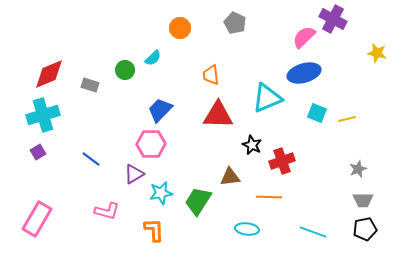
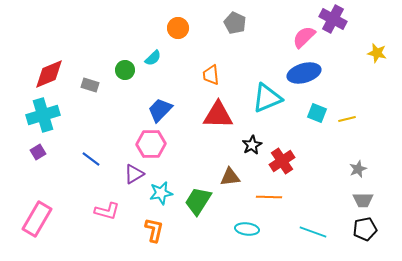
orange circle: moved 2 px left
black star: rotated 18 degrees clockwise
red cross: rotated 15 degrees counterclockwise
orange L-shape: rotated 15 degrees clockwise
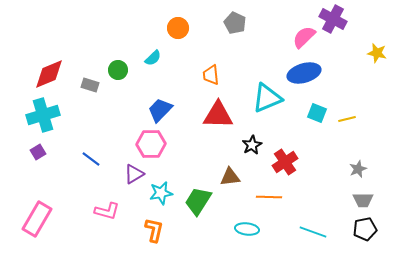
green circle: moved 7 px left
red cross: moved 3 px right, 1 px down
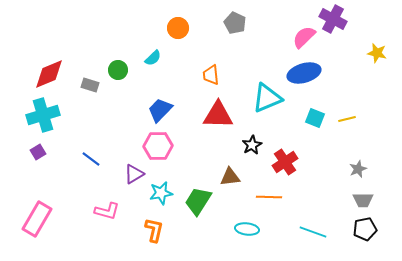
cyan square: moved 2 px left, 5 px down
pink hexagon: moved 7 px right, 2 px down
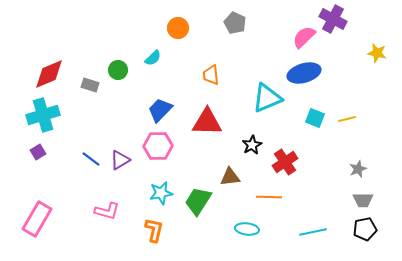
red triangle: moved 11 px left, 7 px down
purple triangle: moved 14 px left, 14 px up
cyan line: rotated 32 degrees counterclockwise
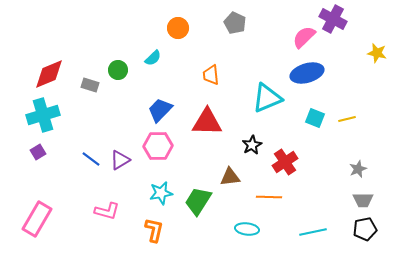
blue ellipse: moved 3 px right
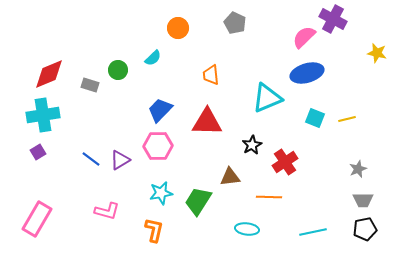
cyan cross: rotated 8 degrees clockwise
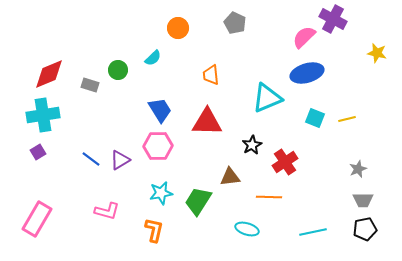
blue trapezoid: rotated 104 degrees clockwise
cyan ellipse: rotated 10 degrees clockwise
